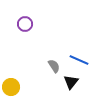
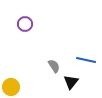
blue line: moved 7 px right; rotated 12 degrees counterclockwise
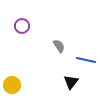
purple circle: moved 3 px left, 2 px down
gray semicircle: moved 5 px right, 20 px up
yellow circle: moved 1 px right, 2 px up
